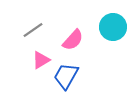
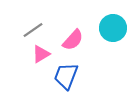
cyan circle: moved 1 px down
pink triangle: moved 6 px up
blue trapezoid: rotated 8 degrees counterclockwise
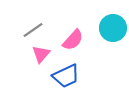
pink triangle: rotated 18 degrees counterclockwise
blue trapezoid: rotated 136 degrees counterclockwise
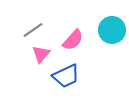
cyan circle: moved 1 px left, 2 px down
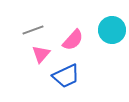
gray line: rotated 15 degrees clockwise
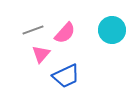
pink semicircle: moved 8 px left, 7 px up
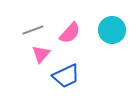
pink semicircle: moved 5 px right
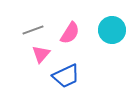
pink semicircle: rotated 10 degrees counterclockwise
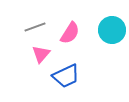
gray line: moved 2 px right, 3 px up
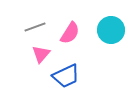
cyan circle: moved 1 px left
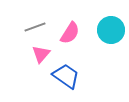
blue trapezoid: rotated 120 degrees counterclockwise
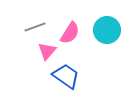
cyan circle: moved 4 px left
pink triangle: moved 6 px right, 3 px up
